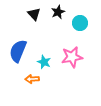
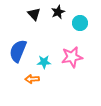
cyan star: rotated 24 degrees counterclockwise
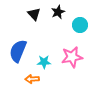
cyan circle: moved 2 px down
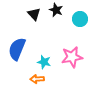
black star: moved 2 px left, 2 px up; rotated 24 degrees counterclockwise
cyan circle: moved 6 px up
blue semicircle: moved 1 px left, 2 px up
cyan star: rotated 16 degrees clockwise
orange arrow: moved 5 px right
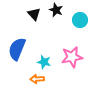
cyan circle: moved 1 px down
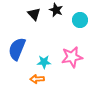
cyan star: rotated 16 degrees counterclockwise
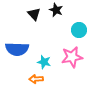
cyan circle: moved 1 px left, 10 px down
blue semicircle: rotated 110 degrees counterclockwise
cyan star: rotated 16 degrees clockwise
orange arrow: moved 1 px left
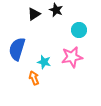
black triangle: rotated 40 degrees clockwise
blue semicircle: rotated 105 degrees clockwise
orange arrow: moved 2 px left, 1 px up; rotated 72 degrees clockwise
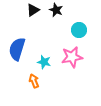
black triangle: moved 1 px left, 4 px up
orange arrow: moved 3 px down
